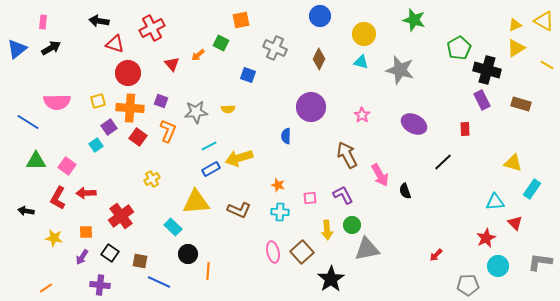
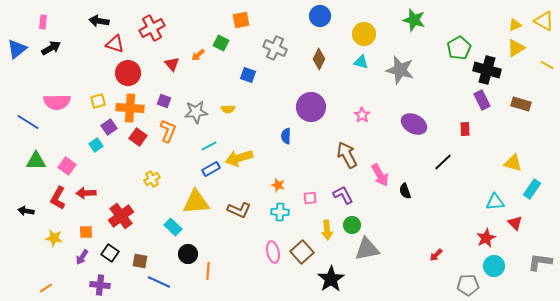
purple square at (161, 101): moved 3 px right
cyan circle at (498, 266): moved 4 px left
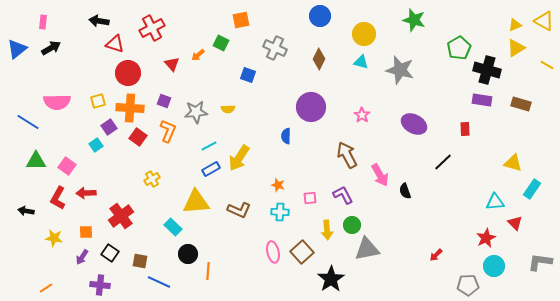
purple rectangle at (482, 100): rotated 54 degrees counterclockwise
yellow arrow at (239, 158): rotated 40 degrees counterclockwise
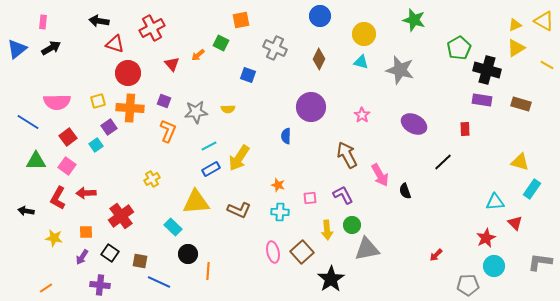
red square at (138, 137): moved 70 px left; rotated 18 degrees clockwise
yellow triangle at (513, 163): moved 7 px right, 1 px up
